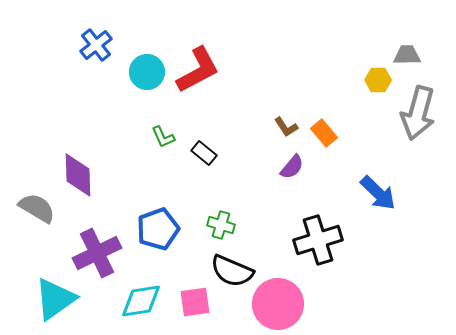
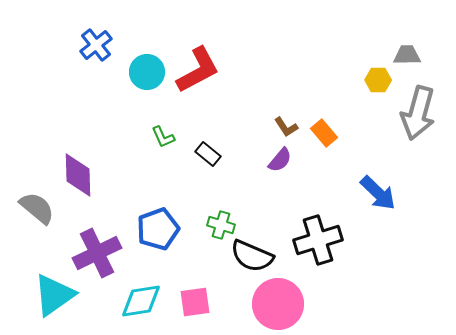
black rectangle: moved 4 px right, 1 px down
purple semicircle: moved 12 px left, 7 px up
gray semicircle: rotated 9 degrees clockwise
black semicircle: moved 20 px right, 15 px up
cyan triangle: moved 1 px left, 4 px up
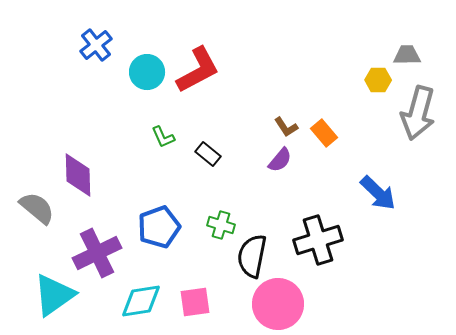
blue pentagon: moved 1 px right, 2 px up
black semicircle: rotated 78 degrees clockwise
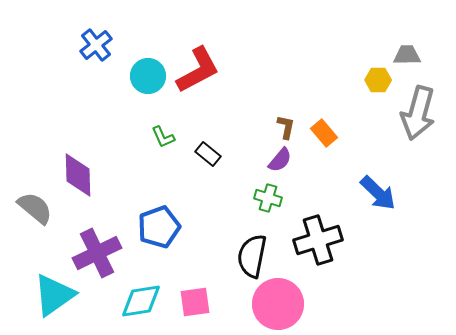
cyan circle: moved 1 px right, 4 px down
brown L-shape: rotated 135 degrees counterclockwise
gray semicircle: moved 2 px left
green cross: moved 47 px right, 27 px up
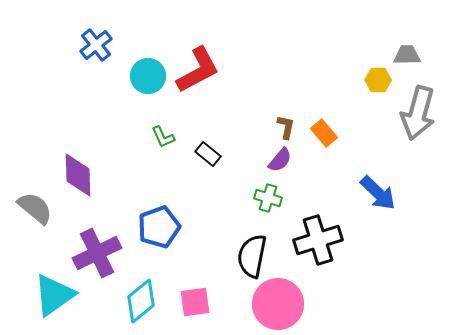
cyan diamond: rotated 30 degrees counterclockwise
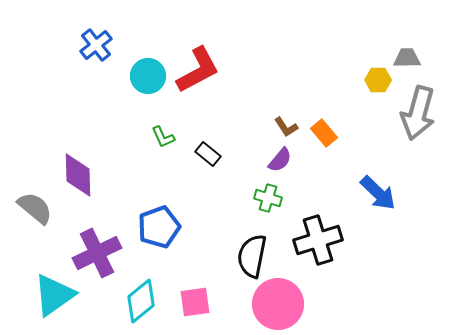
gray trapezoid: moved 3 px down
brown L-shape: rotated 135 degrees clockwise
